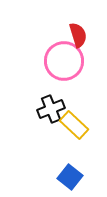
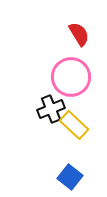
red semicircle: moved 1 px right, 1 px up; rotated 15 degrees counterclockwise
pink circle: moved 7 px right, 16 px down
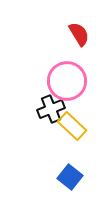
pink circle: moved 4 px left, 4 px down
yellow rectangle: moved 2 px left, 1 px down
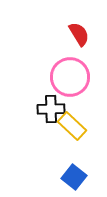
pink circle: moved 3 px right, 4 px up
black cross: rotated 20 degrees clockwise
blue square: moved 4 px right
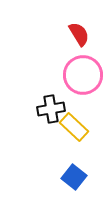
pink circle: moved 13 px right, 2 px up
black cross: rotated 8 degrees counterclockwise
yellow rectangle: moved 2 px right, 1 px down
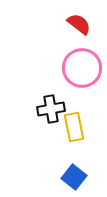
red semicircle: moved 10 px up; rotated 20 degrees counterclockwise
pink circle: moved 1 px left, 7 px up
yellow rectangle: rotated 36 degrees clockwise
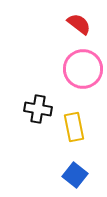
pink circle: moved 1 px right, 1 px down
black cross: moved 13 px left; rotated 20 degrees clockwise
blue square: moved 1 px right, 2 px up
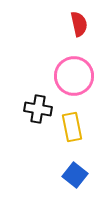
red semicircle: rotated 40 degrees clockwise
pink circle: moved 9 px left, 7 px down
yellow rectangle: moved 2 px left
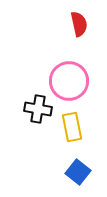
pink circle: moved 5 px left, 5 px down
blue square: moved 3 px right, 3 px up
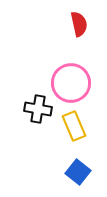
pink circle: moved 2 px right, 2 px down
yellow rectangle: moved 2 px right, 1 px up; rotated 12 degrees counterclockwise
